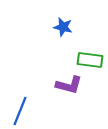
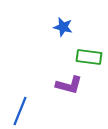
green rectangle: moved 1 px left, 3 px up
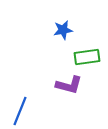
blue star: moved 3 px down; rotated 24 degrees counterclockwise
green rectangle: moved 2 px left; rotated 15 degrees counterclockwise
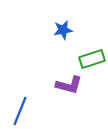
green rectangle: moved 5 px right, 2 px down; rotated 10 degrees counterclockwise
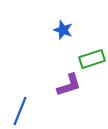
blue star: rotated 30 degrees clockwise
purple L-shape: rotated 32 degrees counterclockwise
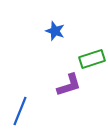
blue star: moved 8 px left, 1 px down
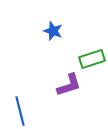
blue star: moved 2 px left
blue line: rotated 36 degrees counterclockwise
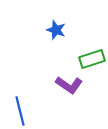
blue star: moved 3 px right, 1 px up
purple L-shape: rotated 52 degrees clockwise
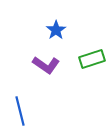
blue star: rotated 18 degrees clockwise
purple L-shape: moved 23 px left, 20 px up
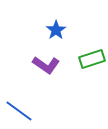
blue line: moved 1 px left; rotated 40 degrees counterclockwise
